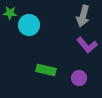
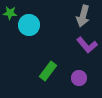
green rectangle: moved 2 px right, 1 px down; rotated 66 degrees counterclockwise
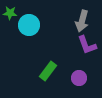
gray arrow: moved 1 px left, 5 px down
purple L-shape: rotated 20 degrees clockwise
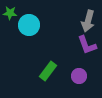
gray arrow: moved 6 px right
purple circle: moved 2 px up
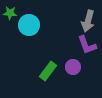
purple circle: moved 6 px left, 9 px up
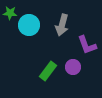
gray arrow: moved 26 px left, 4 px down
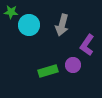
green star: moved 1 px right, 1 px up
purple L-shape: rotated 55 degrees clockwise
purple circle: moved 2 px up
green rectangle: rotated 36 degrees clockwise
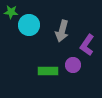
gray arrow: moved 6 px down
green rectangle: rotated 18 degrees clockwise
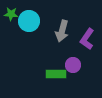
green star: moved 2 px down
cyan circle: moved 4 px up
purple L-shape: moved 6 px up
green rectangle: moved 8 px right, 3 px down
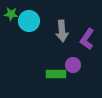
gray arrow: rotated 20 degrees counterclockwise
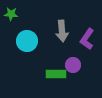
cyan circle: moved 2 px left, 20 px down
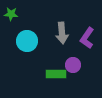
gray arrow: moved 2 px down
purple L-shape: moved 1 px up
